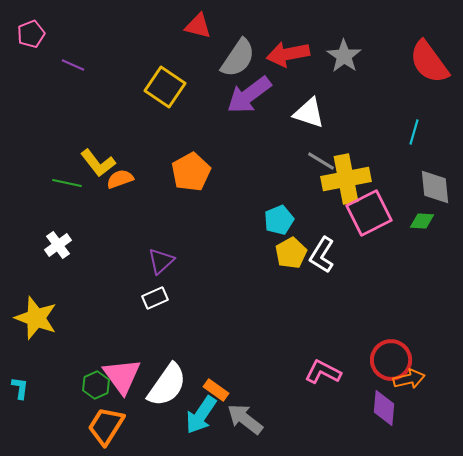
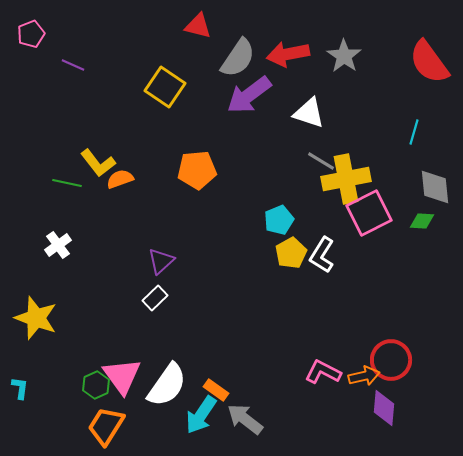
orange pentagon: moved 6 px right, 2 px up; rotated 24 degrees clockwise
white rectangle: rotated 20 degrees counterclockwise
orange arrow: moved 45 px left, 3 px up
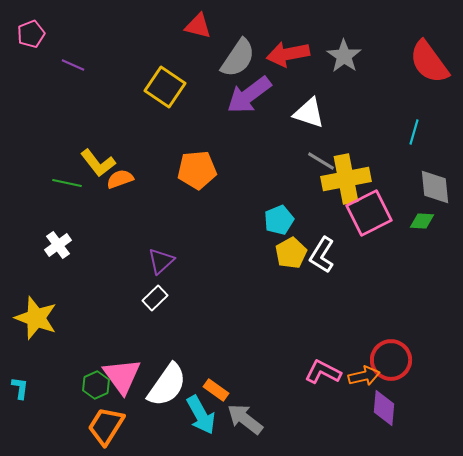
cyan arrow: rotated 63 degrees counterclockwise
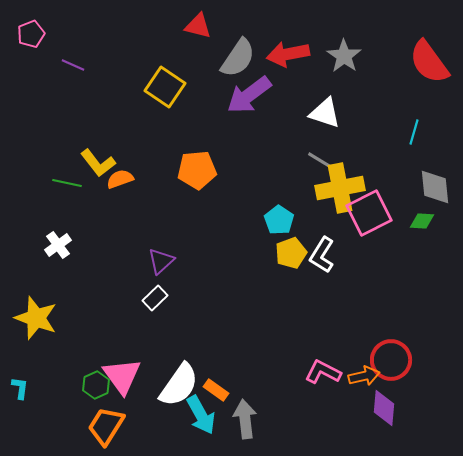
white triangle: moved 16 px right
yellow cross: moved 6 px left, 9 px down
cyan pentagon: rotated 16 degrees counterclockwise
yellow pentagon: rotated 8 degrees clockwise
white semicircle: moved 12 px right
gray arrow: rotated 45 degrees clockwise
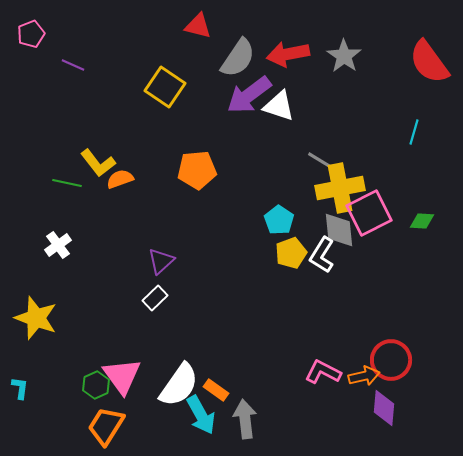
white triangle: moved 46 px left, 7 px up
gray diamond: moved 96 px left, 43 px down
